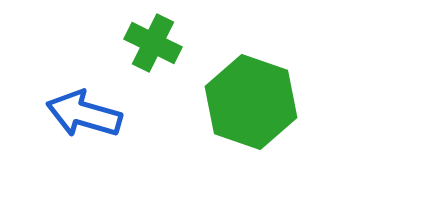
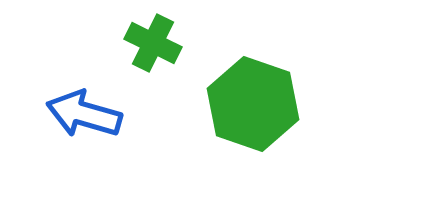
green hexagon: moved 2 px right, 2 px down
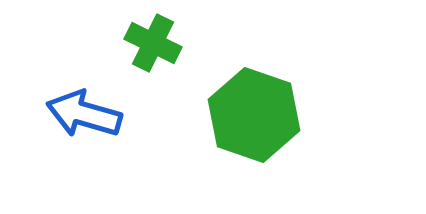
green hexagon: moved 1 px right, 11 px down
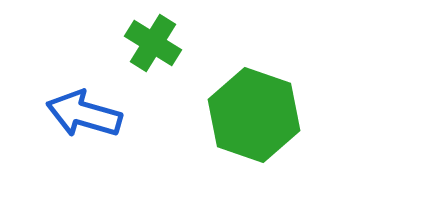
green cross: rotated 6 degrees clockwise
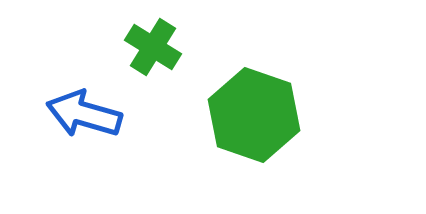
green cross: moved 4 px down
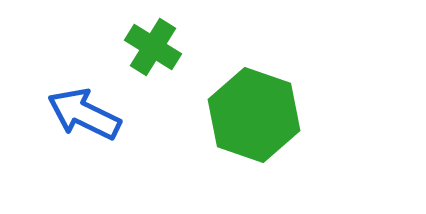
blue arrow: rotated 10 degrees clockwise
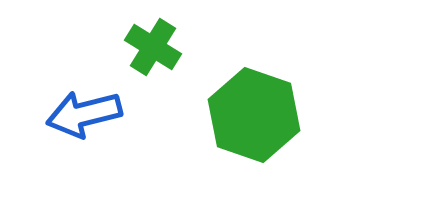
blue arrow: rotated 40 degrees counterclockwise
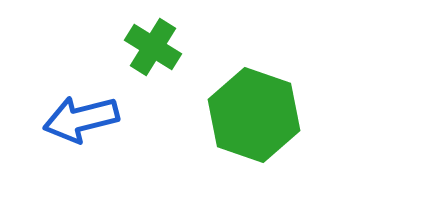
blue arrow: moved 3 px left, 5 px down
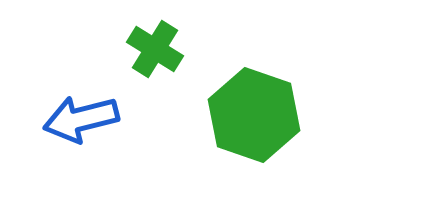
green cross: moved 2 px right, 2 px down
